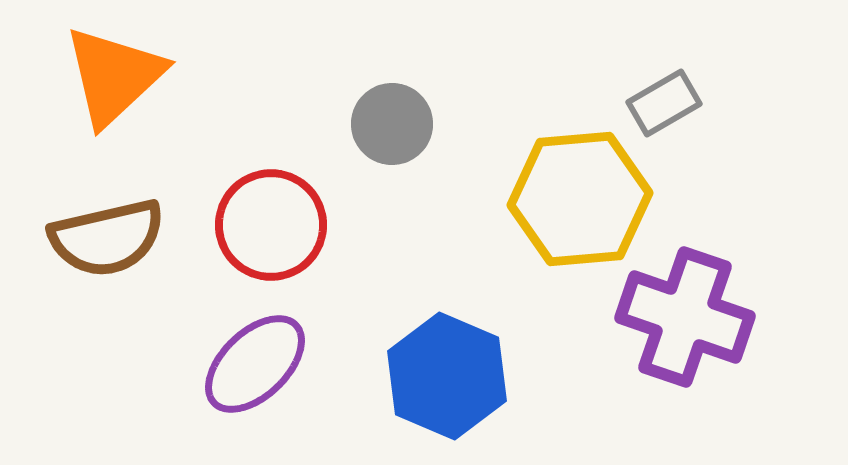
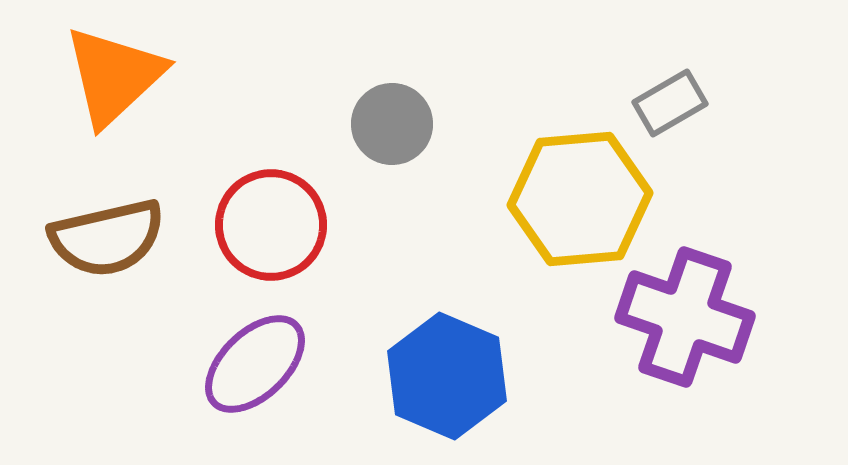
gray rectangle: moved 6 px right
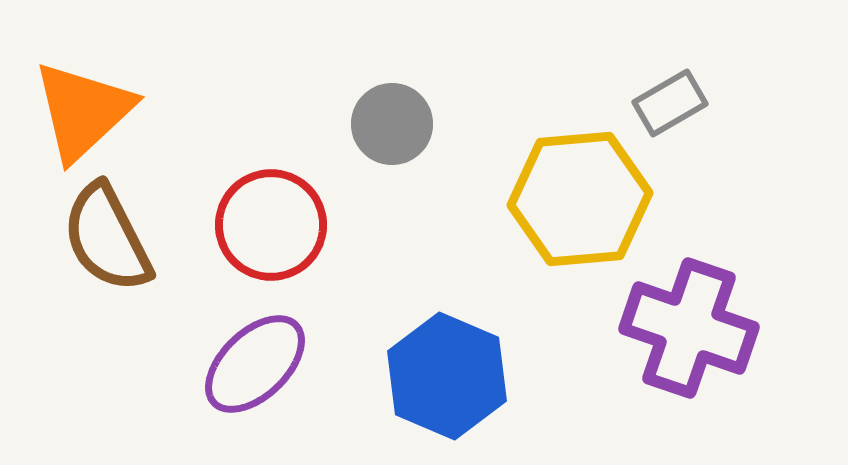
orange triangle: moved 31 px left, 35 px down
brown semicircle: rotated 76 degrees clockwise
purple cross: moved 4 px right, 11 px down
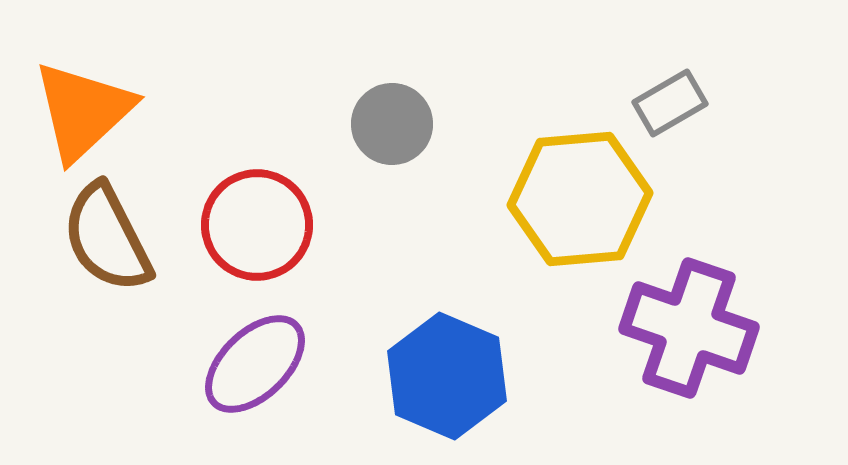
red circle: moved 14 px left
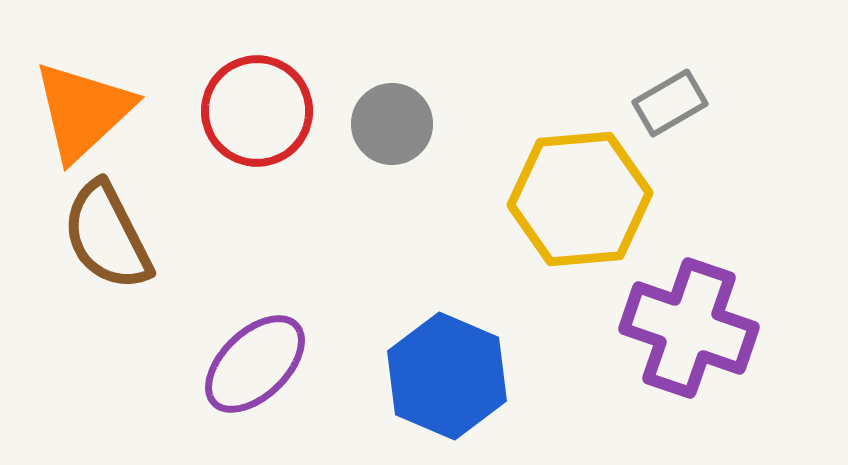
red circle: moved 114 px up
brown semicircle: moved 2 px up
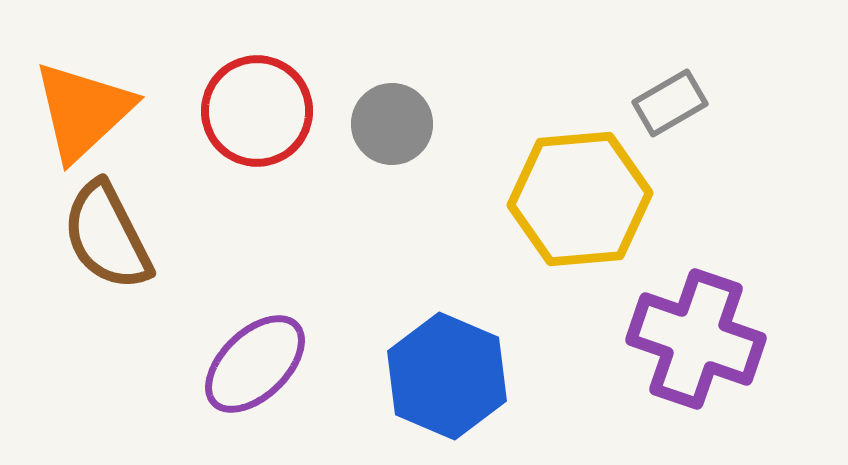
purple cross: moved 7 px right, 11 px down
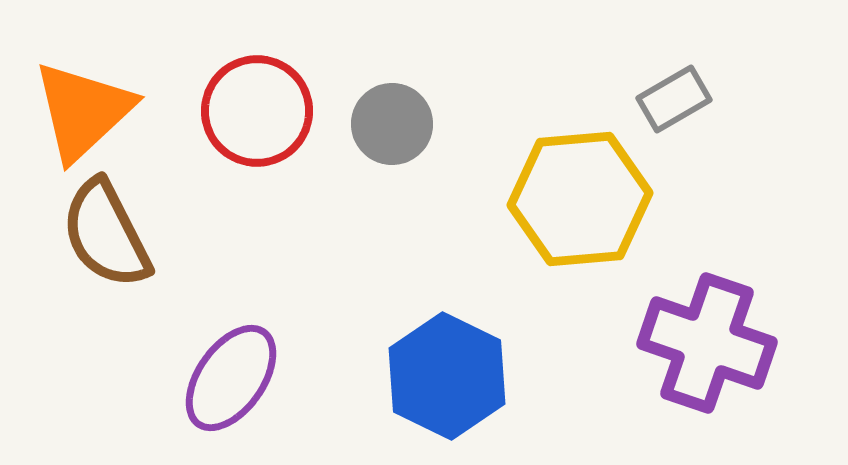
gray rectangle: moved 4 px right, 4 px up
brown semicircle: moved 1 px left, 2 px up
purple cross: moved 11 px right, 4 px down
purple ellipse: moved 24 px left, 14 px down; rotated 11 degrees counterclockwise
blue hexagon: rotated 3 degrees clockwise
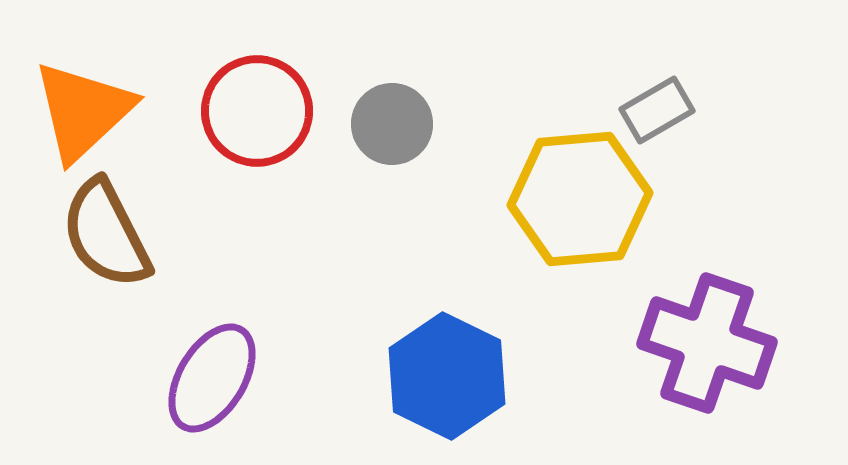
gray rectangle: moved 17 px left, 11 px down
purple ellipse: moved 19 px left; rotated 4 degrees counterclockwise
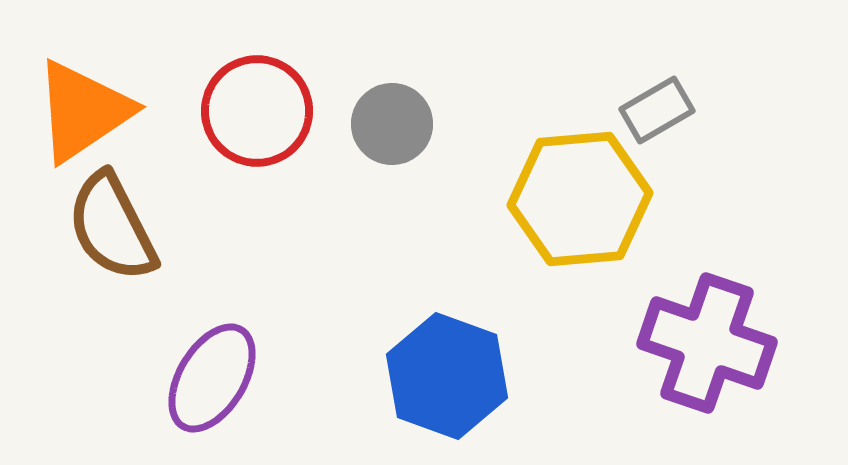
orange triangle: rotated 9 degrees clockwise
brown semicircle: moved 6 px right, 7 px up
blue hexagon: rotated 6 degrees counterclockwise
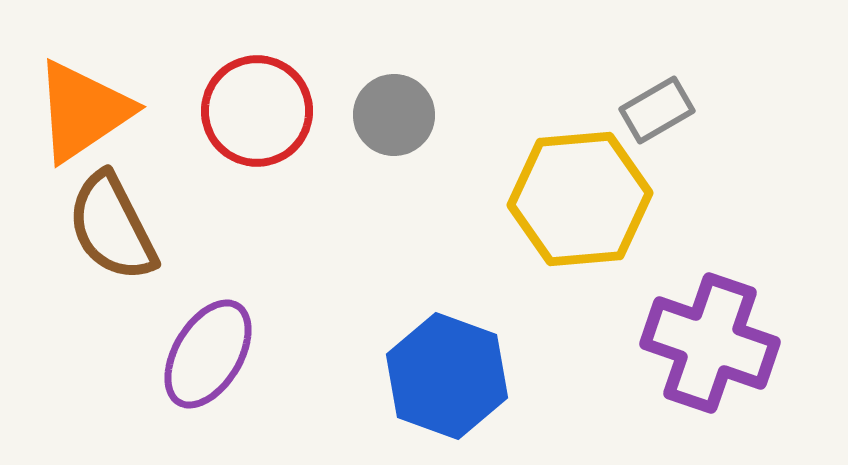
gray circle: moved 2 px right, 9 px up
purple cross: moved 3 px right
purple ellipse: moved 4 px left, 24 px up
